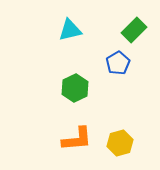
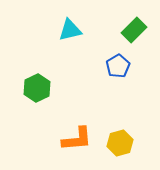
blue pentagon: moved 3 px down
green hexagon: moved 38 px left
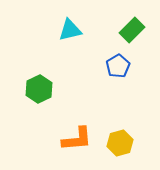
green rectangle: moved 2 px left
green hexagon: moved 2 px right, 1 px down
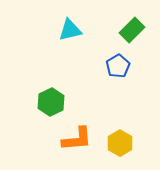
green hexagon: moved 12 px right, 13 px down
yellow hexagon: rotated 15 degrees counterclockwise
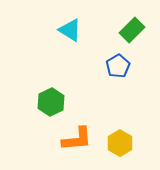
cyan triangle: rotated 45 degrees clockwise
